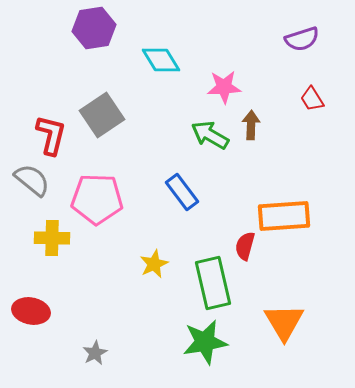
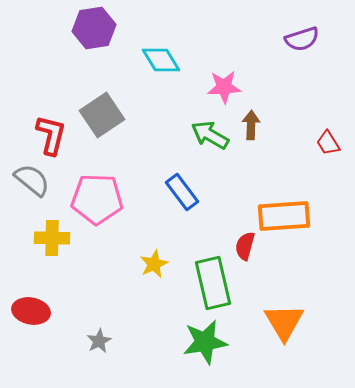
red trapezoid: moved 16 px right, 44 px down
gray star: moved 4 px right, 12 px up
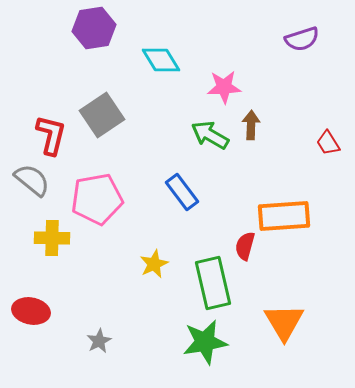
pink pentagon: rotated 12 degrees counterclockwise
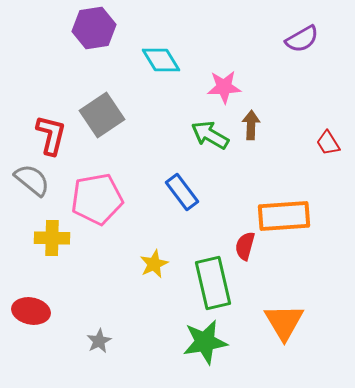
purple semicircle: rotated 12 degrees counterclockwise
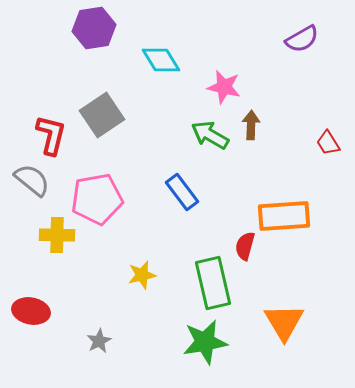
pink star: rotated 16 degrees clockwise
yellow cross: moved 5 px right, 3 px up
yellow star: moved 12 px left, 11 px down; rotated 12 degrees clockwise
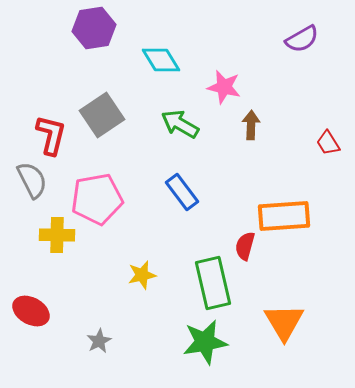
green arrow: moved 30 px left, 11 px up
gray semicircle: rotated 24 degrees clockwise
red ellipse: rotated 18 degrees clockwise
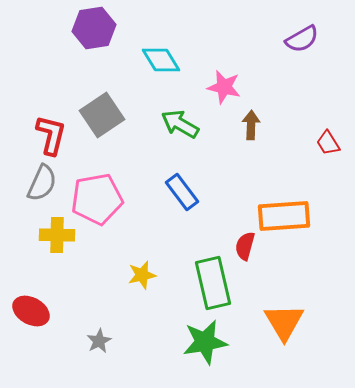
gray semicircle: moved 10 px right, 3 px down; rotated 51 degrees clockwise
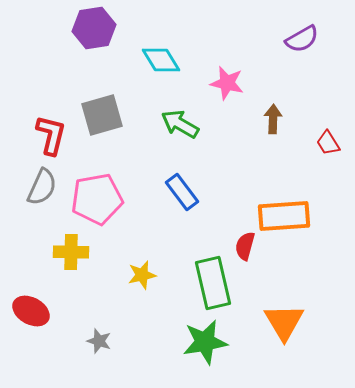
pink star: moved 3 px right, 4 px up
gray square: rotated 18 degrees clockwise
brown arrow: moved 22 px right, 6 px up
gray semicircle: moved 4 px down
yellow cross: moved 14 px right, 17 px down
gray star: rotated 25 degrees counterclockwise
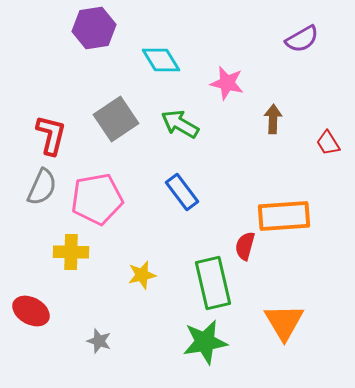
gray square: moved 14 px right, 4 px down; rotated 18 degrees counterclockwise
